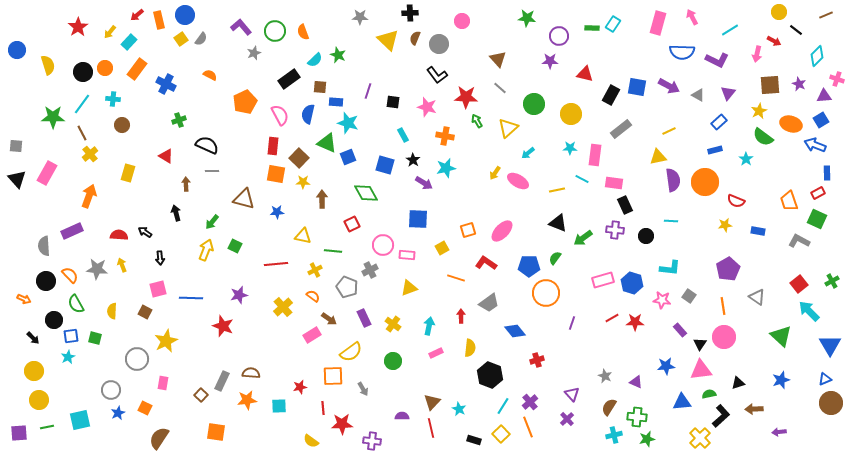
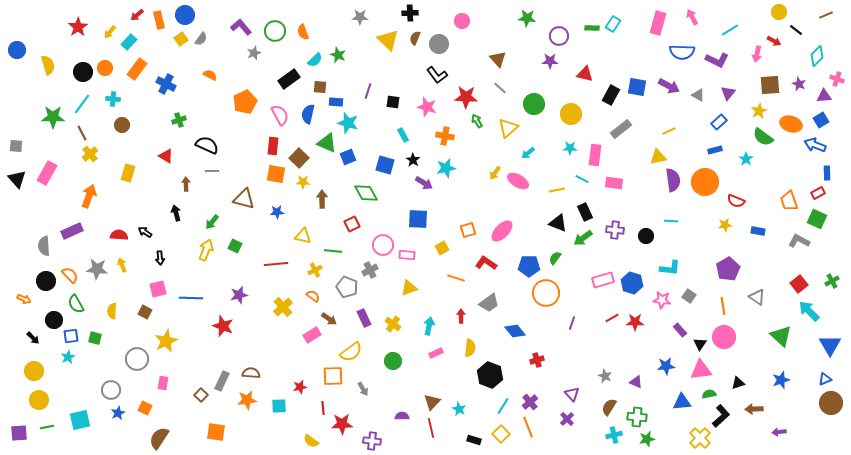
black rectangle at (625, 205): moved 40 px left, 7 px down
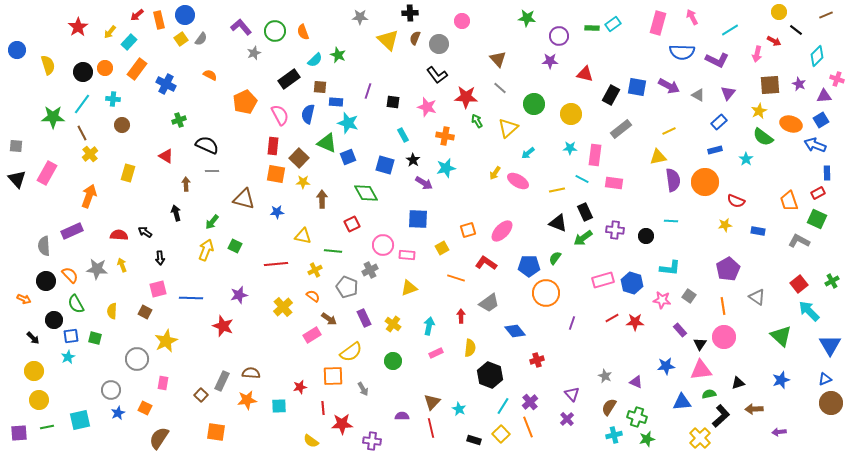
cyan rectangle at (613, 24): rotated 21 degrees clockwise
green cross at (637, 417): rotated 12 degrees clockwise
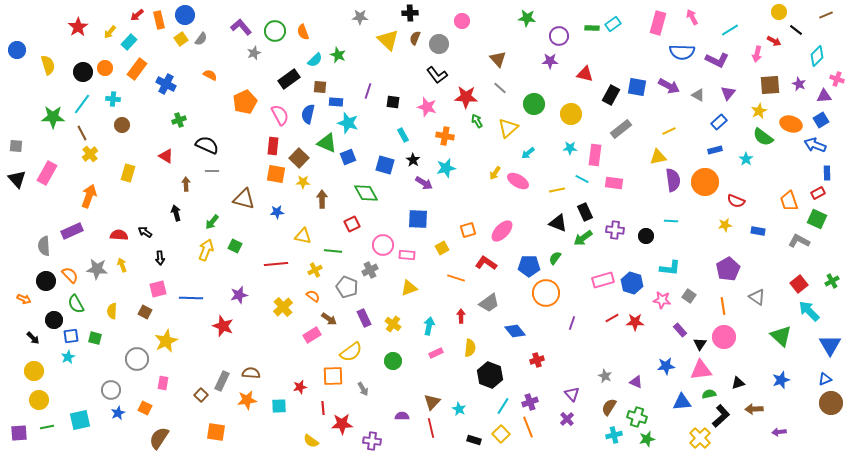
purple cross at (530, 402): rotated 21 degrees clockwise
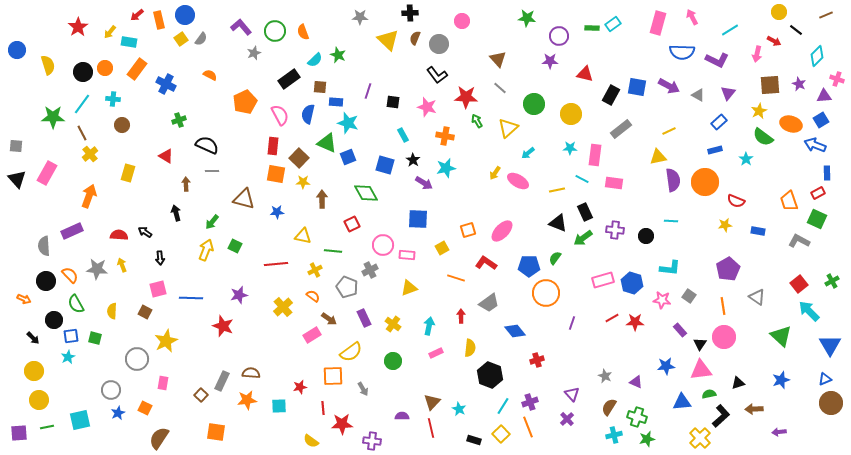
cyan rectangle at (129, 42): rotated 56 degrees clockwise
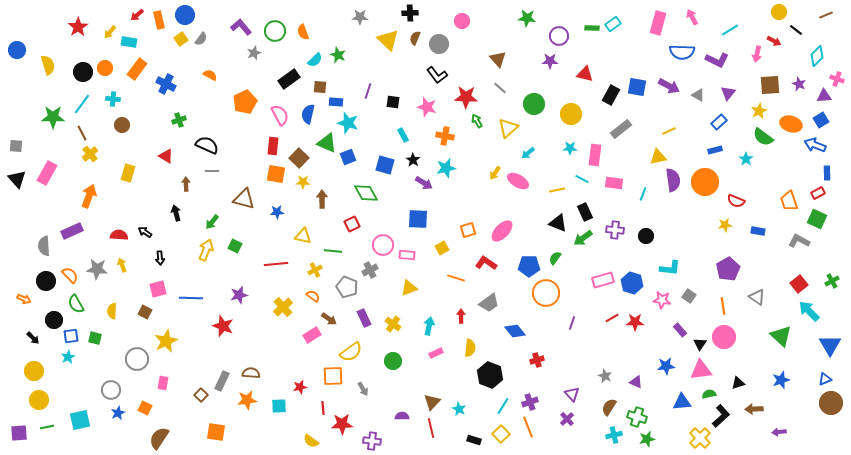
cyan line at (671, 221): moved 28 px left, 27 px up; rotated 72 degrees counterclockwise
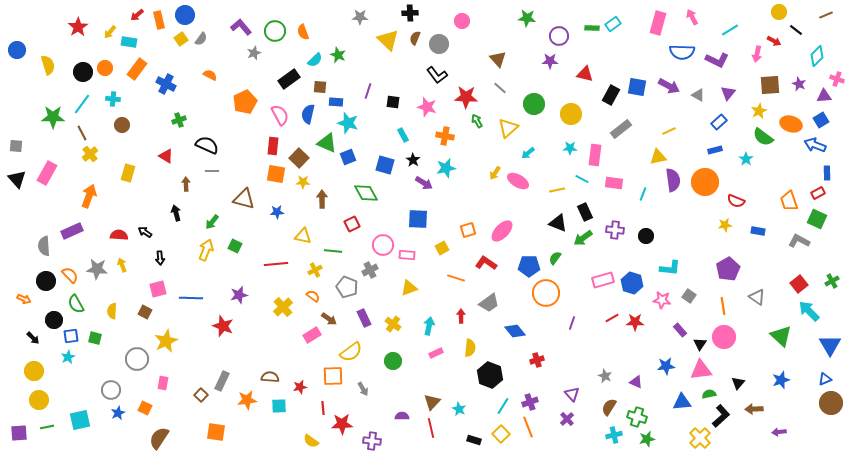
brown semicircle at (251, 373): moved 19 px right, 4 px down
black triangle at (738, 383): rotated 32 degrees counterclockwise
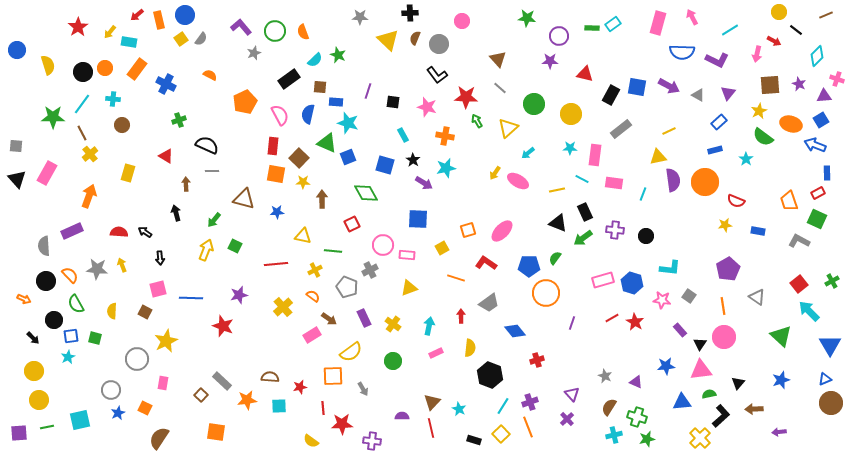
green arrow at (212, 222): moved 2 px right, 2 px up
red semicircle at (119, 235): moved 3 px up
red star at (635, 322): rotated 30 degrees clockwise
gray rectangle at (222, 381): rotated 72 degrees counterclockwise
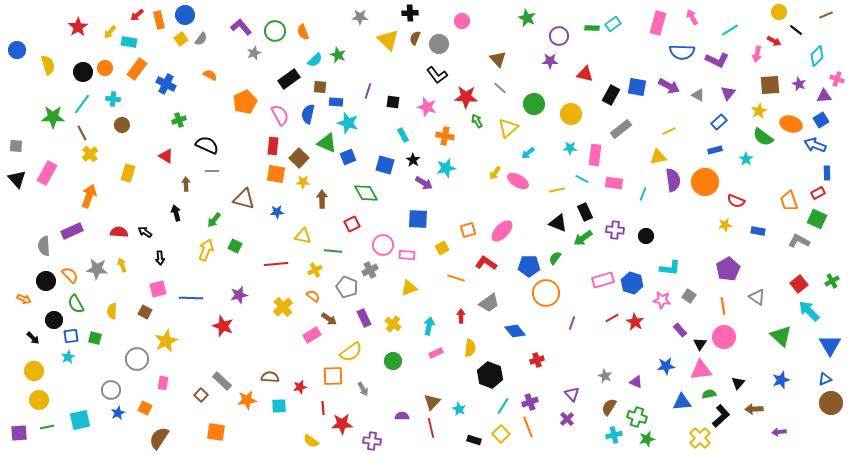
green star at (527, 18): rotated 18 degrees clockwise
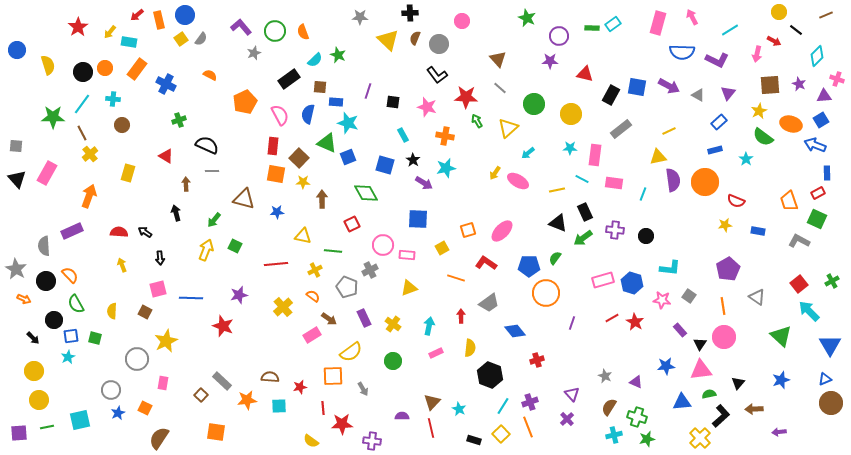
gray star at (97, 269): moved 81 px left; rotated 25 degrees clockwise
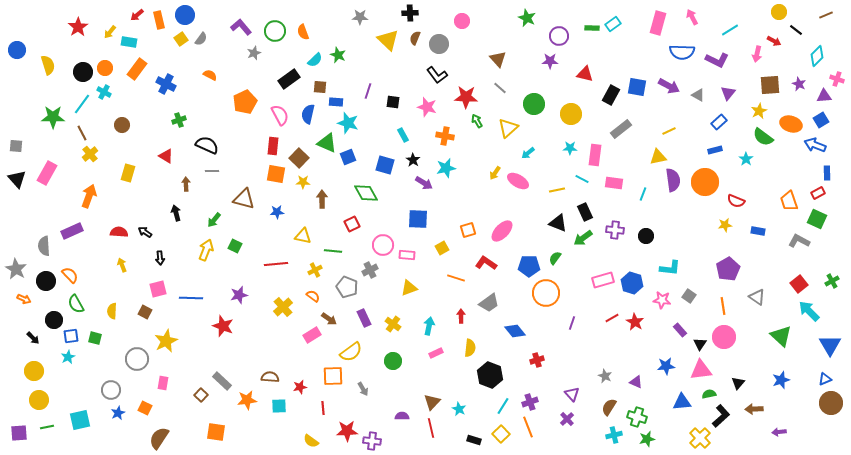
cyan cross at (113, 99): moved 9 px left, 7 px up; rotated 24 degrees clockwise
red star at (342, 424): moved 5 px right, 7 px down
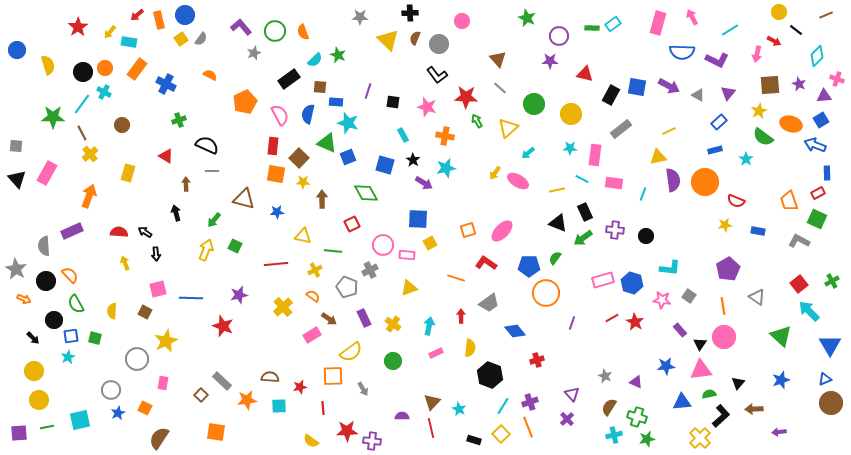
yellow square at (442, 248): moved 12 px left, 5 px up
black arrow at (160, 258): moved 4 px left, 4 px up
yellow arrow at (122, 265): moved 3 px right, 2 px up
